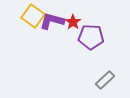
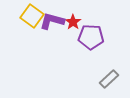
yellow square: moved 1 px left
gray rectangle: moved 4 px right, 1 px up
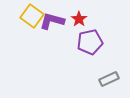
red star: moved 6 px right, 3 px up
purple pentagon: moved 1 px left, 5 px down; rotated 15 degrees counterclockwise
gray rectangle: rotated 18 degrees clockwise
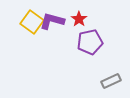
yellow square: moved 6 px down
gray rectangle: moved 2 px right, 2 px down
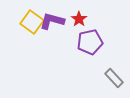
gray rectangle: moved 3 px right, 3 px up; rotated 72 degrees clockwise
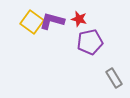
red star: rotated 21 degrees counterclockwise
gray rectangle: rotated 12 degrees clockwise
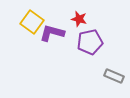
purple L-shape: moved 12 px down
gray rectangle: moved 2 px up; rotated 36 degrees counterclockwise
